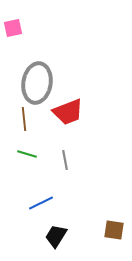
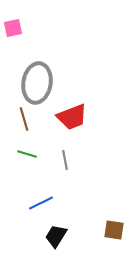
red trapezoid: moved 4 px right, 5 px down
brown line: rotated 10 degrees counterclockwise
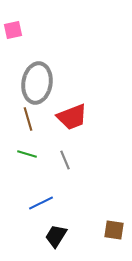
pink square: moved 2 px down
brown line: moved 4 px right
gray line: rotated 12 degrees counterclockwise
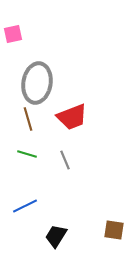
pink square: moved 4 px down
blue line: moved 16 px left, 3 px down
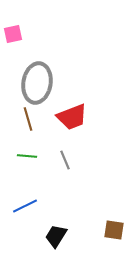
green line: moved 2 px down; rotated 12 degrees counterclockwise
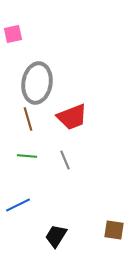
blue line: moved 7 px left, 1 px up
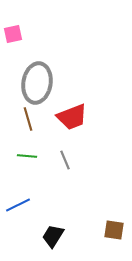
black trapezoid: moved 3 px left
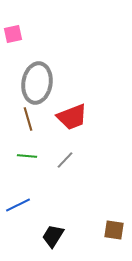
gray line: rotated 66 degrees clockwise
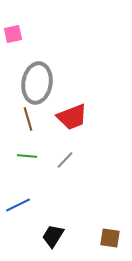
brown square: moved 4 px left, 8 px down
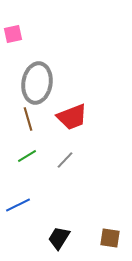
green line: rotated 36 degrees counterclockwise
black trapezoid: moved 6 px right, 2 px down
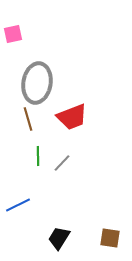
green line: moved 11 px right; rotated 60 degrees counterclockwise
gray line: moved 3 px left, 3 px down
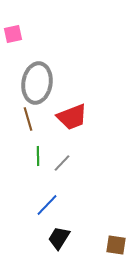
blue line: moved 29 px right; rotated 20 degrees counterclockwise
brown square: moved 6 px right, 7 px down
